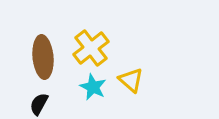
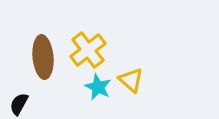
yellow cross: moved 3 px left, 2 px down
cyan star: moved 5 px right
black semicircle: moved 20 px left
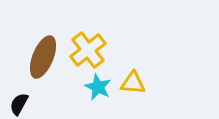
brown ellipse: rotated 27 degrees clockwise
yellow triangle: moved 2 px right, 3 px down; rotated 36 degrees counterclockwise
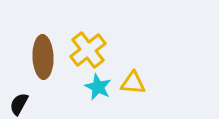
brown ellipse: rotated 24 degrees counterclockwise
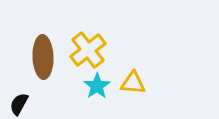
cyan star: moved 1 px left, 1 px up; rotated 12 degrees clockwise
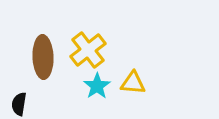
black semicircle: rotated 20 degrees counterclockwise
